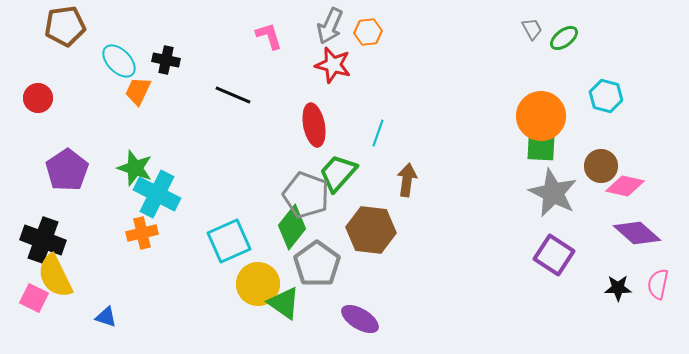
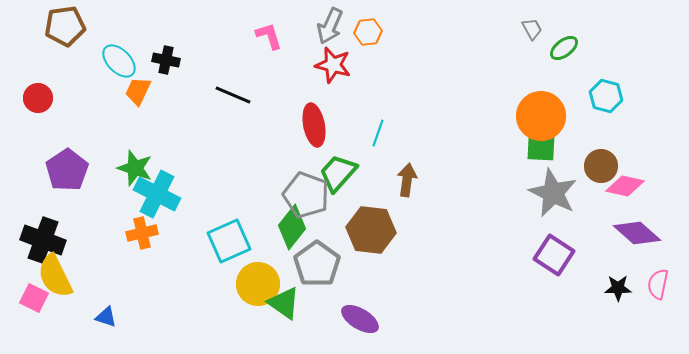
green ellipse at (564, 38): moved 10 px down
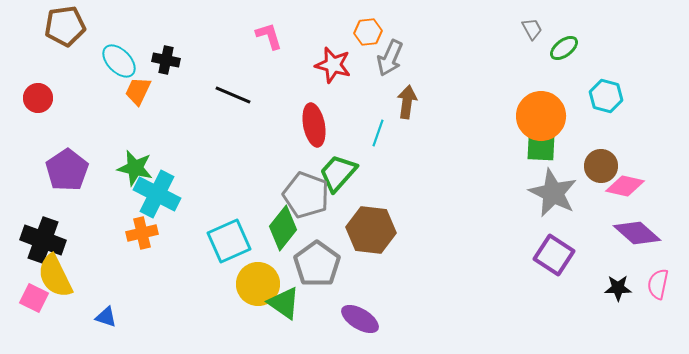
gray arrow at (330, 26): moved 60 px right, 32 px down
green star at (135, 168): rotated 6 degrees counterclockwise
brown arrow at (407, 180): moved 78 px up
green diamond at (292, 227): moved 9 px left, 1 px down
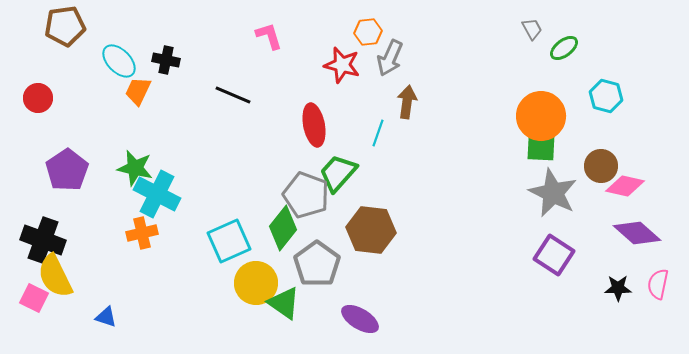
red star at (333, 65): moved 9 px right
yellow circle at (258, 284): moved 2 px left, 1 px up
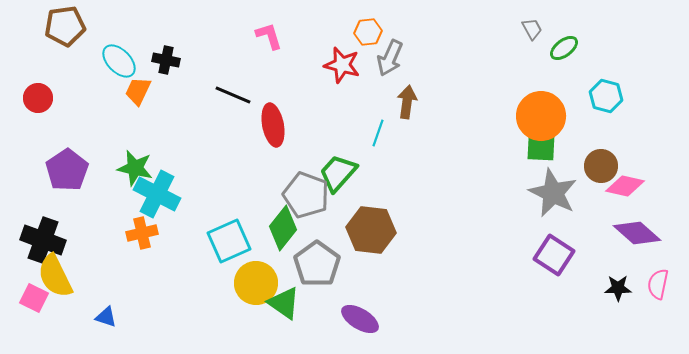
red ellipse at (314, 125): moved 41 px left
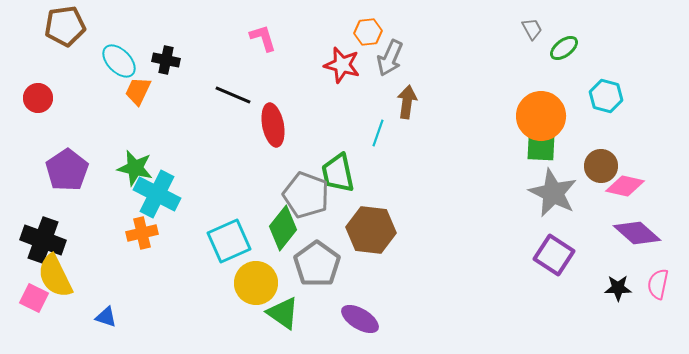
pink L-shape at (269, 36): moved 6 px left, 2 px down
green trapezoid at (338, 173): rotated 54 degrees counterclockwise
green triangle at (284, 303): moved 1 px left, 10 px down
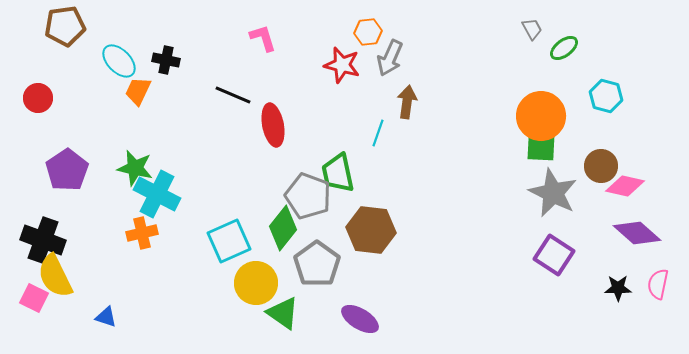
gray pentagon at (306, 195): moved 2 px right, 1 px down
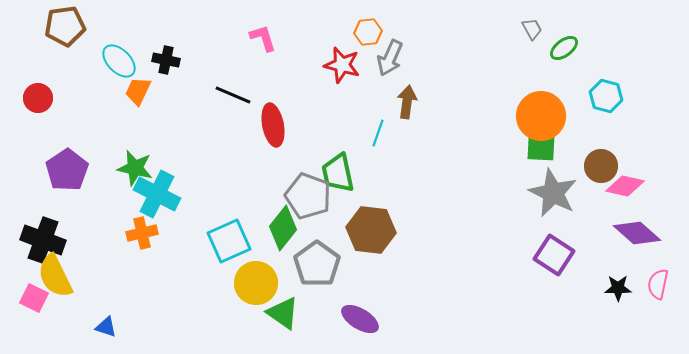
blue triangle at (106, 317): moved 10 px down
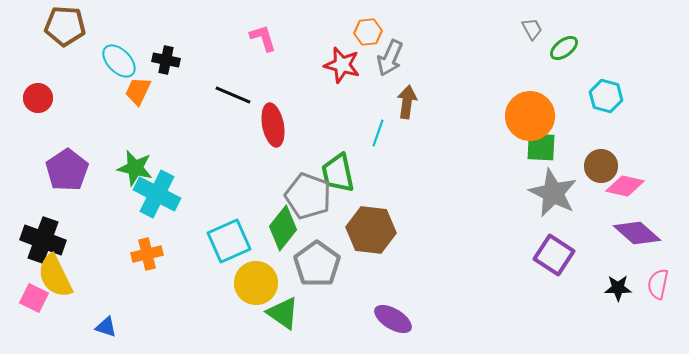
brown pentagon at (65, 26): rotated 12 degrees clockwise
orange circle at (541, 116): moved 11 px left
orange cross at (142, 233): moved 5 px right, 21 px down
purple ellipse at (360, 319): moved 33 px right
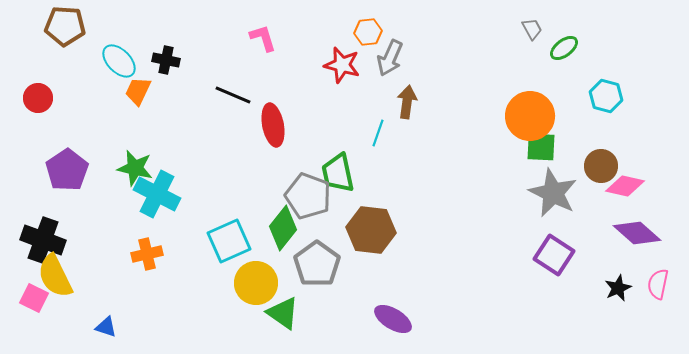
black star at (618, 288): rotated 24 degrees counterclockwise
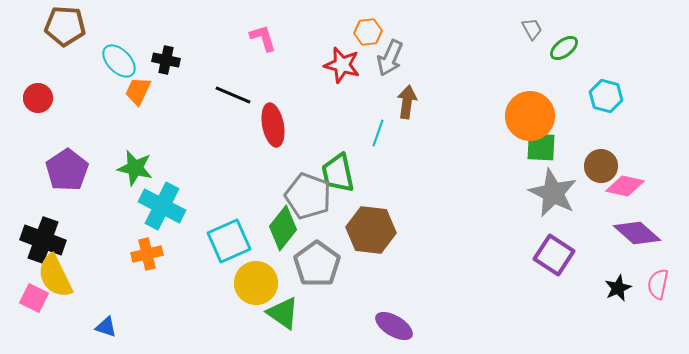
cyan cross at (157, 194): moved 5 px right, 12 px down
purple ellipse at (393, 319): moved 1 px right, 7 px down
